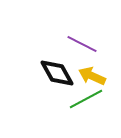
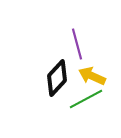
purple line: moved 5 px left; rotated 48 degrees clockwise
black diamond: moved 5 px down; rotated 72 degrees clockwise
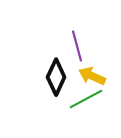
purple line: moved 2 px down
black diamond: moved 1 px left, 1 px up; rotated 18 degrees counterclockwise
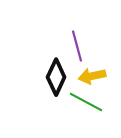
yellow arrow: rotated 36 degrees counterclockwise
green line: moved 3 px down; rotated 56 degrees clockwise
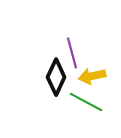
purple line: moved 5 px left, 7 px down
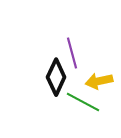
yellow arrow: moved 7 px right, 5 px down
green line: moved 3 px left
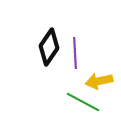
purple line: moved 3 px right; rotated 12 degrees clockwise
black diamond: moved 7 px left, 30 px up; rotated 9 degrees clockwise
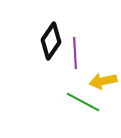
black diamond: moved 2 px right, 6 px up
yellow arrow: moved 4 px right
